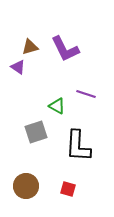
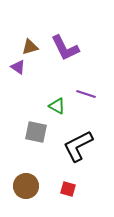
purple L-shape: moved 1 px up
gray square: rotated 30 degrees clockwise
black L-shape: rotated 60 degrees clockwise
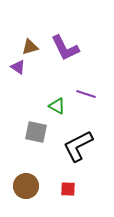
red square: rotated 14 degrees counterclockwise
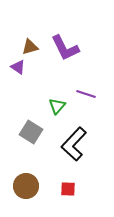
green triangle: rotated 42 degrees clockwise
gray square: moved 5 px left; rotated 20 degrees clockwise
black L-shape: moved 4 px left, 2 px up; rotated 20 degrees counterclockwise
